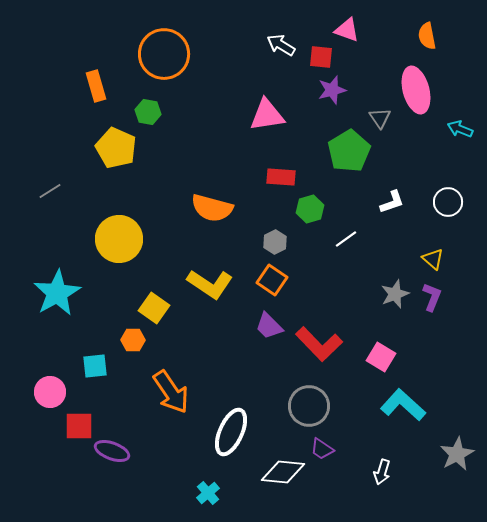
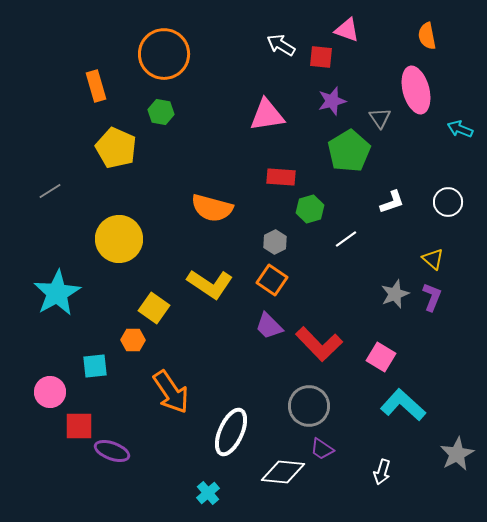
purple star at (332, 90): moved 11 px down
green hexagon at (148, 112): moved 13 px right
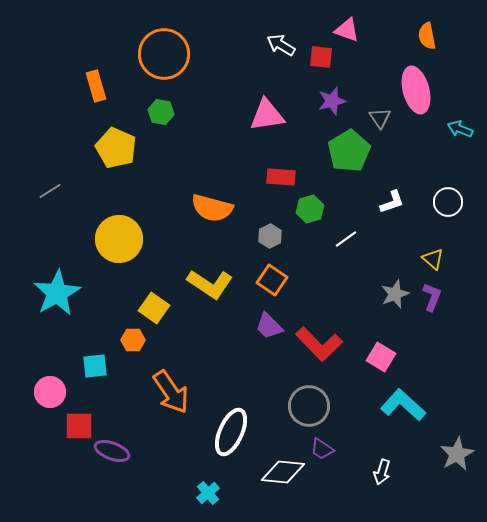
gray hexagon at (275, 242): moved 5 px left, 6 px up
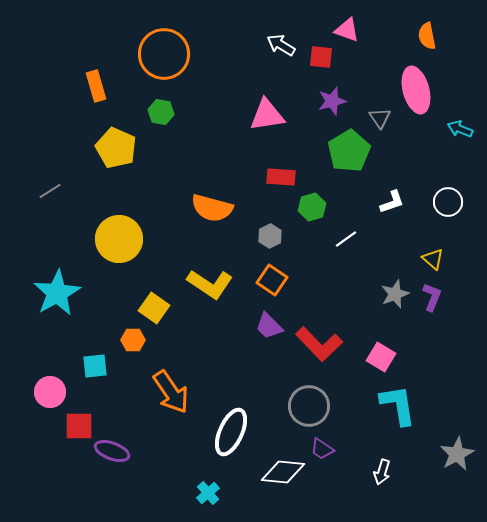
green hexagon at (310, 209): moved 2 px right, 2 px up
cyan L-shape at (403, 405): moved 5 px left; rotated 39 degrees clockwise
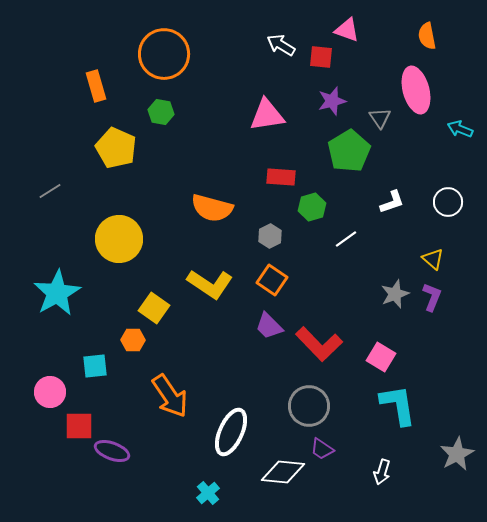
orange arrow at (171, 392): moved 1 px left, 4 px down
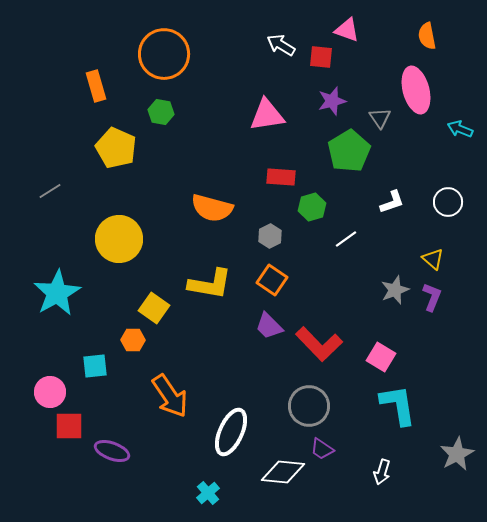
yellow L-shape at (210, 284): rotated 24 degrees counterclockwise
gray star at (395, 294): moved 4 px up
red square at (79, 426): moved 10 px left
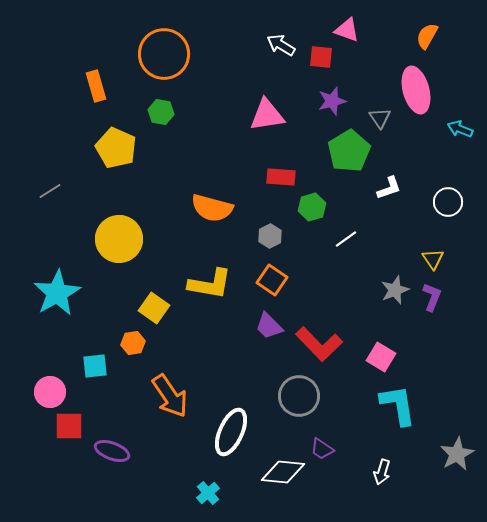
orange semicircle at (427, 36): rotated 40 degrees clockwise
white L-shape at (392, 202): moved 3 px left, 14 px up
yellow triangle at (433, 259): rotated 15 degrees clockwise
orange hexagon at (133, 340): moved 3 px down; rotated 10 degrees counterclockwise
gray circle at (309, 406): moved 10 px left, 10 px up
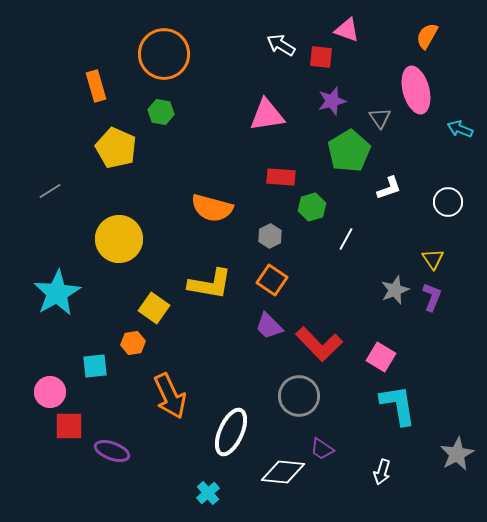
white line at (346, 239): rotated 25 degrees counterclockwise
orange arrow at (170, 396): rotated 9 degrees clockwise
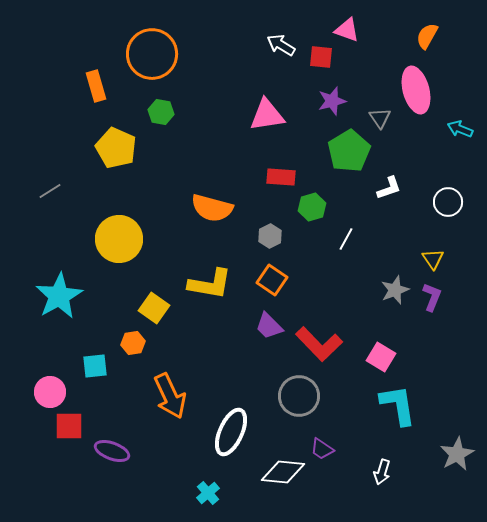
orange circle at (164, 54): moved 12 px left
cyan star at (57, 293): moved 2 px right, 3 px down
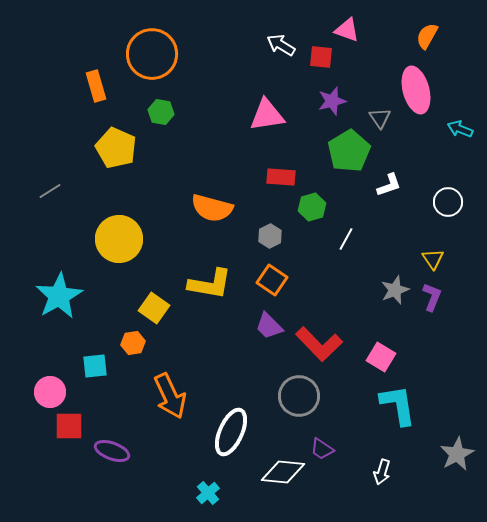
white L-shape at (389, 188): moved 3 px up
